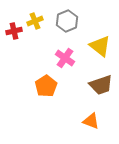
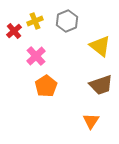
red cross: rotated 28 degrees counterclockwise
pink cross: moved 29 px left, 2 px up; rotated 12 degrees clockwise
orange triangle: rotated 42 degrees clockwise
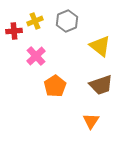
red cross: rotated 35 degrees clockwise
orange pentagon: moved 9 px right
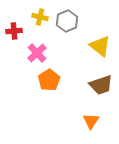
yellow cross: moved 5 px right, 4 px up; rotated 35 degrees clockwise
pink cross: moved 1 px right, 3 px up
orange pentagon: moved 6 px left, 6 px up
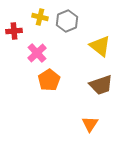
orange triangle: moved 1 px left, 3 px down
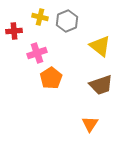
pink cross: rotated 24 degrees clockwise
orange pentagon: moved 2 px right, 2 px up
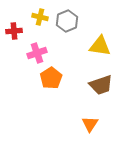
yellow triangle: rotated 30 degrees counterclockwise
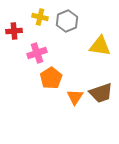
brown trapezoid: moved 8 px down
orange triangle: moved 15 px left, 27 px up
